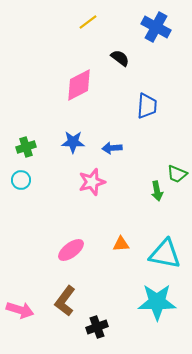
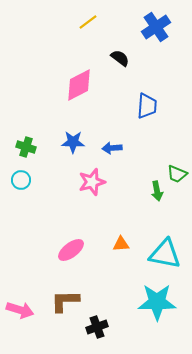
blue cross: rotated 28 degrees clockwise
green cross: rotated 36 degrees clockwise
brown L-shape: rotated 52 degrees clockwise
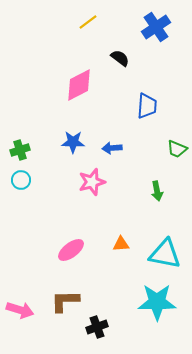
green cross: moved 6 px left, 3 px down; rotated 36 degrees counterclockwise
green trapezoid: moved 25 px up
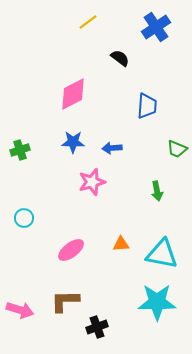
pink diamond: moved 6 px left, 9 px down
cyan circle: moved 3 px right, 38 px down
cyan triangle: moved 3 px left
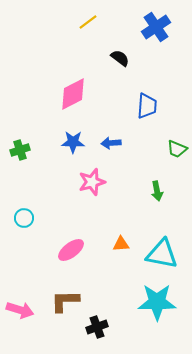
blue arrow: moved 1 px left, 5 px up
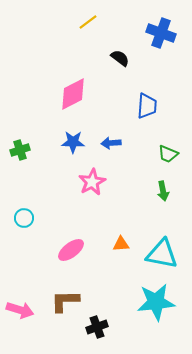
blue cross: moved 5 px right, 6 px down; rotated 36 degrees counterclockwise
green trapezoid: moved 9 px left, 5 px down
pink star: rotated 12 degrees counterclockwise
green arrow: moved 6 px right
cyan star: moved 1 px left; rotated 6 degrees counterclockwise
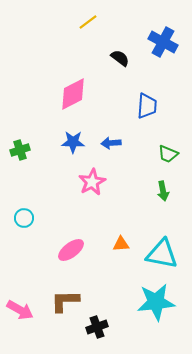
blue cross: moved 2 px right, 9 px down; rotated 8 degrees clockwise
pink arrow: rotated 12 degrees clockwise
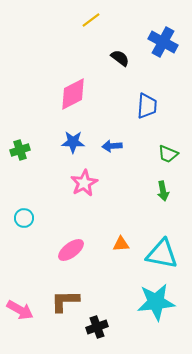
yellow line: moved 3 px right, 2 px up
blue arrow: moved 1 px right, 3 px down
pink star: moved 8 px left, 1 px down
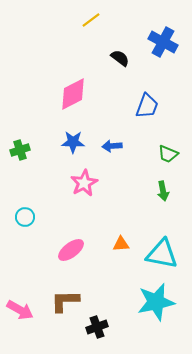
blue trapezoid: rotated 16 degrees clockwise
cyan circle: moved 1 px right, 1 px up
cyan star: rotated 6 degrees counterclockwise
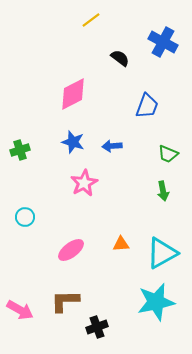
blue star: rotated 15 degrees clockwise
cyan triangle: moved 1 px up; rotated 40 degrees counterclockwise
